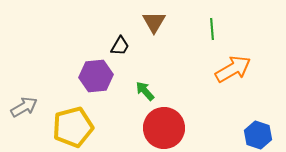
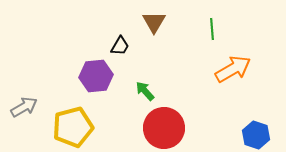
blue hexagon: moved 2 px left
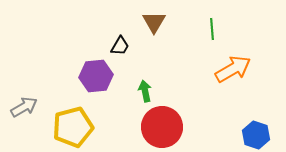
green arrow: rotated 30 degrees clockwise
red circle: moved 2 px left, 1 px up
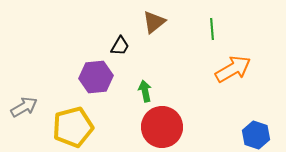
brown triangle: rotated 20 degrees clockwise
purple hexagon: moved 1 px down
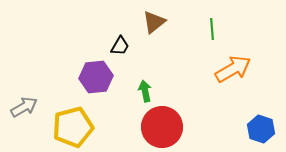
blue hexagon: moved 5 px right, 6 px up
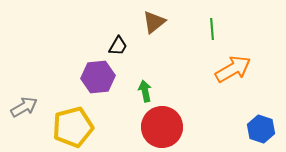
black trapezoid: moved 2 px left
purple hexagon: moved 2 px right
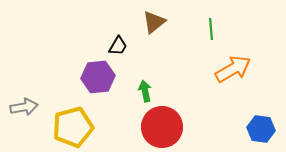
green line: moved 1 px left
gray arrow: rotated 20 degrees clockwise
blue hexagon: rotated 12 degrees counterclockwise
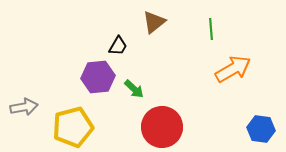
green arrow: moved 11 px left, 2 px up; rotated 145 degrees clockwise
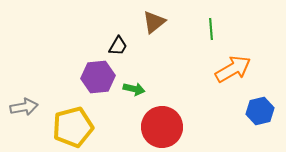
green arrow: rotated 30 degrees counterclockwise
blue hexagon: moved 1 px left, 18 px up; rotated 20 degrees counterclockwise
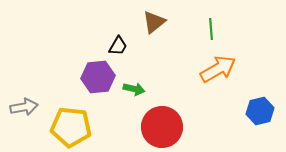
orange arrow: moved 15 px left
yellow pentagon: moved 2 px left; rotated 21 degrees clockwise
